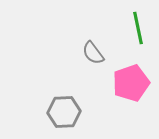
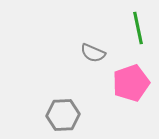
gray semicircle: rotated 30 degrees counterclockwise
gray hexagon: moved 1 px left, 3 px down
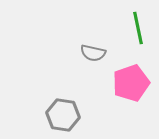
gray semicircle: rotated 10 degrees counterclockwise
gray hexagon: rotated 12 degrees clockwise
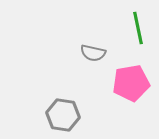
pink pentagon: rotated 9 degrees clockwise
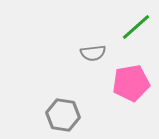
green line: moved 2 px left, 1 px up; rotated 60 degrees clockwise
gray semicircle: rotated 20 degrees counterclockwise
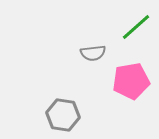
pink pentagon: moved 2 px up
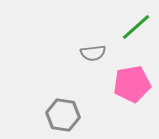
pink pentagon: moved 1 px right, 3 px down
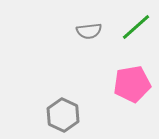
gray semicircle: moved 4 px left, 22 px up
gray hexagon: rotated 16 degrees clockwise
